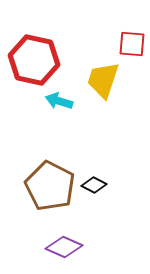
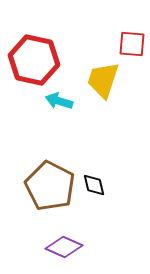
black diamond: rotated 50 degrees clockwise
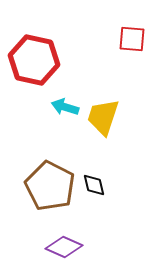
red square: moved 5 px up
yellow trapezoid: moved 37 px down
cyan arrow: moved 6 px right, 6 px down
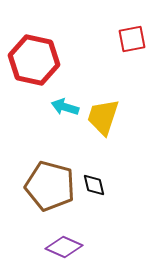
red square: rotated 16 degrees counterclockwise
brown pentagon: rotated 12 degrees counterclockwise
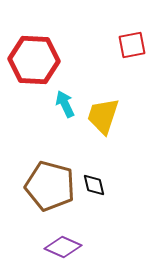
red square: moved 6 px down
red hexagon: rotated 9 degrees counterclockwise
cyan arrow: moved 3 px up; rotated 48 degrees clockwise
yellow trapezoid: moved 1 px up
purple diamond: moved 1 px left
